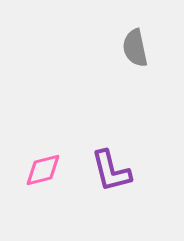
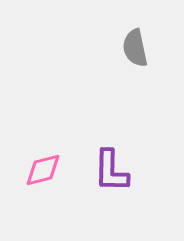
purple L-shape: rotated 15 degrees clockwise
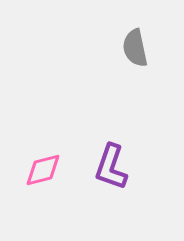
purple L-shape: moved 4 px up; rotated 18 degrees clockwise
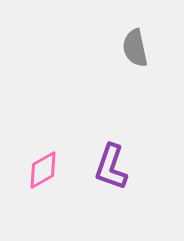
pink diamond: rotated 15 degrees counterclockwise
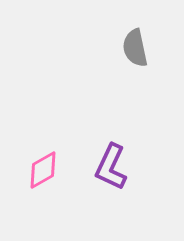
purple L-shape: rotated 6 degrees clockwise
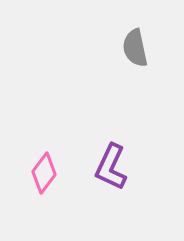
pink diamond: moved 1 px right, 3 px down; rotated 24 degrees counterclockwise
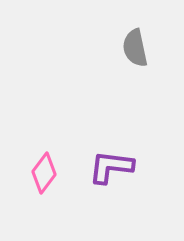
purple L-shape: rotated 72 degrees clockwise
